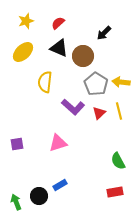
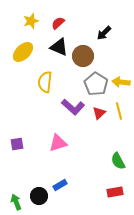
yellow star: moved 5 px right
black triangle: moved 1 px up
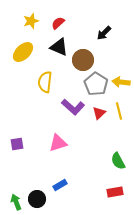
brown circle: moved 4 px down
black circle: moved 2 px left, 3 px down
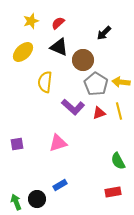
red triangle: rotated 24 degrees clockwise
red rectangle: moved 2 px left
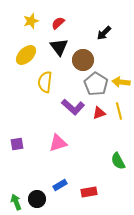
black triangle: rotated 30 degrees clockwise
yellow ellipse: moved 3 px right, 3 px down
red rectangle: moved 24 px left
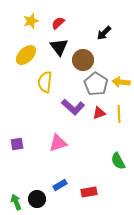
yellow line: moved 3 px down; rotated 12 degrees clockwise
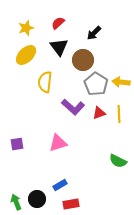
yellow star: moved 5 px left, 7 px down
black arrow: moved 10 px left
green semicircle: rotated 36 degrees counterclockwise
red rectangle: moved 18 px left, 12 px down
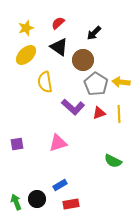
black triangle: rotated 18 degrees counterclockwise
yellow semicircle: rotated 15 degrees counterclockwise
green semicircle: moved 5 px left
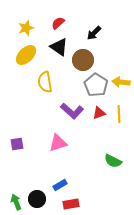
gray pentagon: moved 1 px down
purple L-shape: moved 1 px left, 4 px down
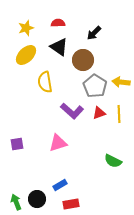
red semicircle: rotated 40 degrees clockwise
gray pentagon: moved 1 px left, 1 px down
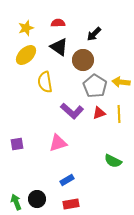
black arrow: moved 1 px down
blue rectangle: moved 7 px right, 5 px up
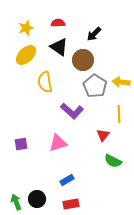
red triangle: moved 4 px right, 22 px down; rotated 32 degrees counterclockwise
purple square: moved 4 px right
